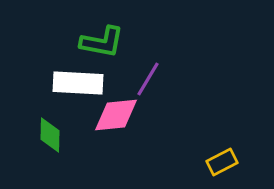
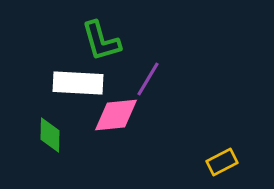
green L-shape: moved 1 px left, 1 px up; rotated 63 degrees clockwise
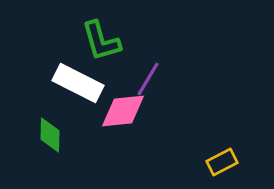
white rectangle: rotated 24 degrees clockwise
pink diamond: moved 7 px right, 4 px up
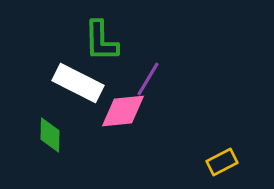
green L-shape: rotated 15 degrees clockwise
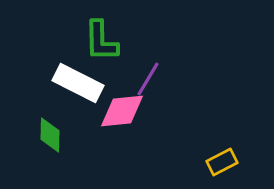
pink diamond: moved 1 px left
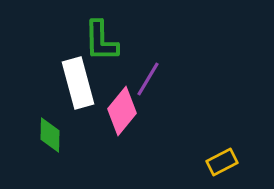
white rectangle: rotated 48 degrees clockwise
pink diamond: rotated 45 degrees counterclockwise
